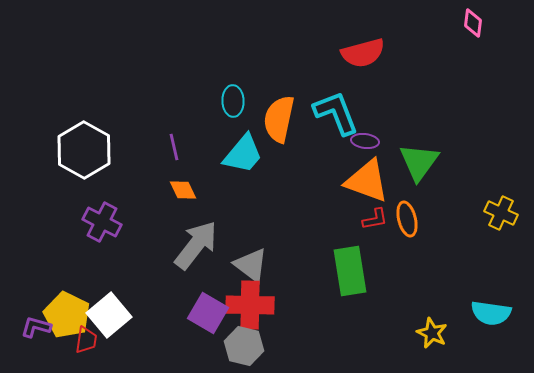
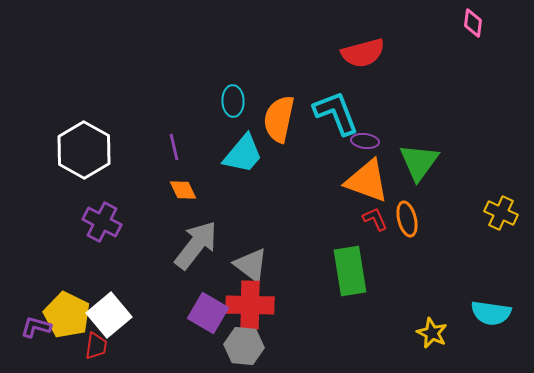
red L-shape: rotated 104 degrees counterclockwise
red trapezoid: moved 10 px right, 6 px down
gray hexagon: rotated 9 degrees counterclockwise
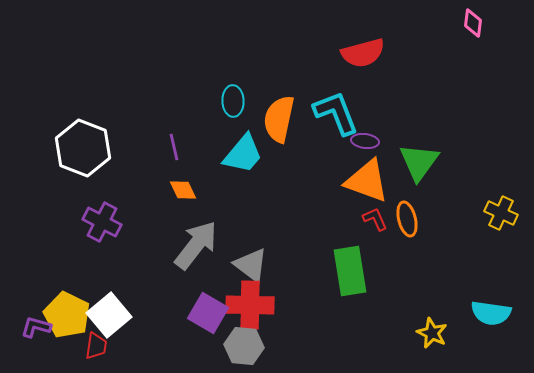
white hexagon: moved 1 px left, 2 px up; rotated 8 degrees counterclockwise
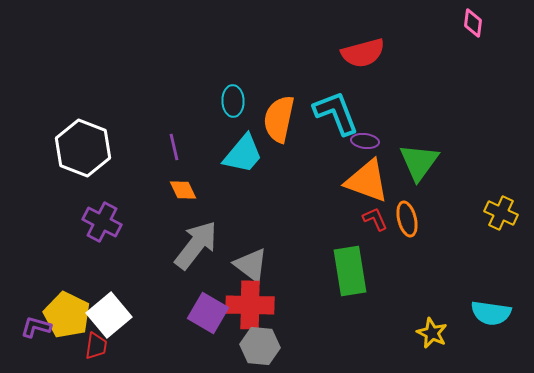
gray hexagon: moved 16 px right
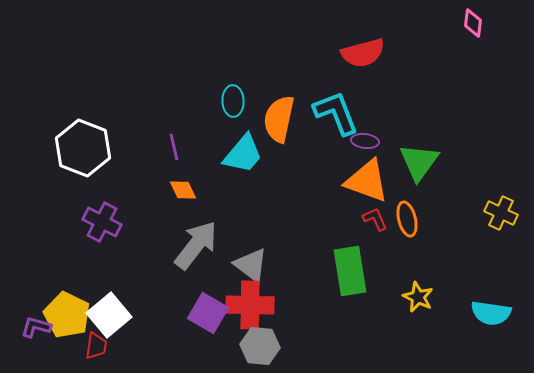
yellow star: moved 14 px left, 36 px up
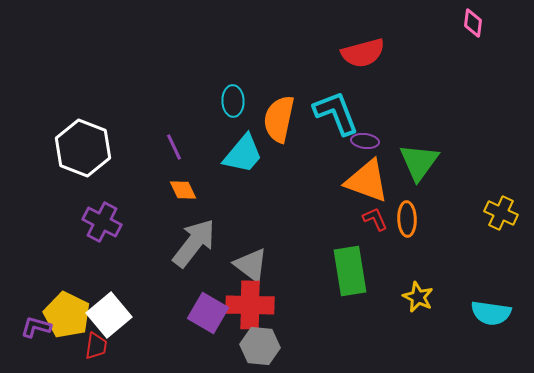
purple line: rotated 12 degrees counterclockwise
orange ellipse: rotated 12 degrees clockwise
gray arrow: moved 2 px left, 2 px up
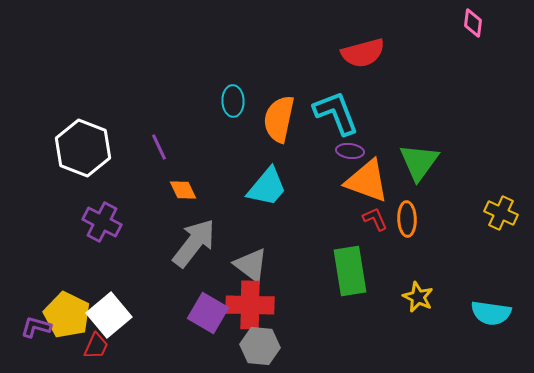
purple ellipse: moved 15 px left, 10 px down
purple line: moved 15 px left
cyan trapezoid: moved 24 px right, 33 px down
red trapezoid: rotated 16 degrees clockwise
